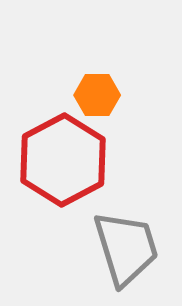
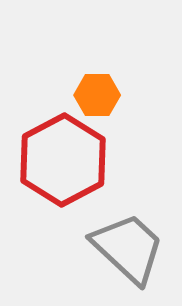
gray trapezoid: moved 2 px right; rotated 30 degrees counterclockwise
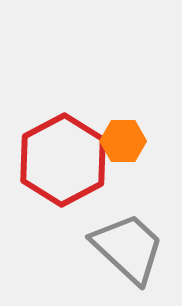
orange hexagon: moved 26 px right, 46 px down
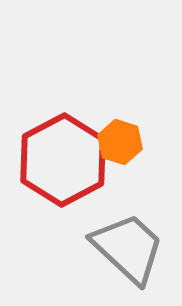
orange hexagon: moved 3 px left, 1 px down; rotated 18 degrees clockwise
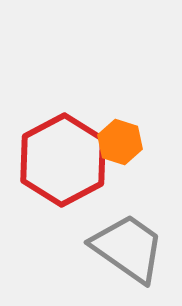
gray trapezoid: rotated 8 degrees counterclockwise
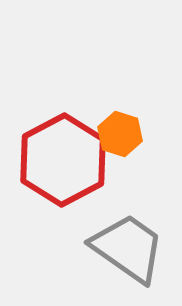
orange hexagon: moved 8 px up
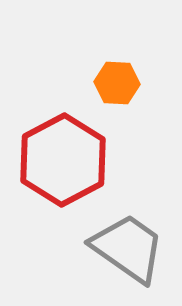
orange hexagon: moved 3 px left, 51 px up; rotated 15 degrees counterclockwise
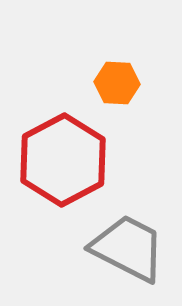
gray trapezoid: rotated 8 degrees counterclockwise
